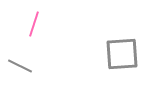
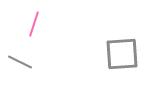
gray line: moved 4 px up
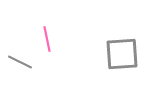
pink line: moved 13 px right, 15 px down; rotated 30 degrees counterclockwise
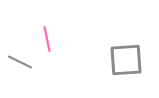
gray square: moved 4 px right, 6 px down
